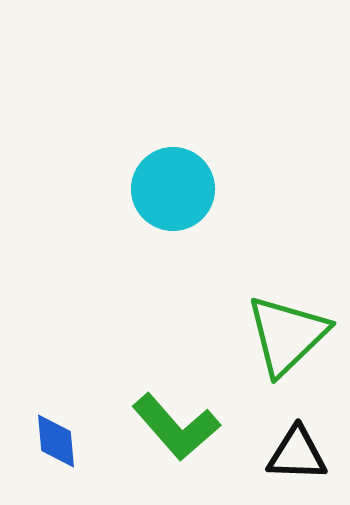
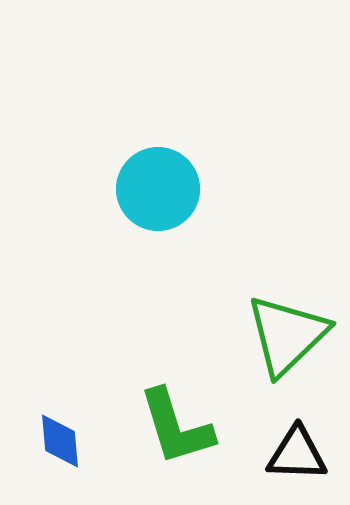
cyan circle: moved 15 px left
green L-shape: rotated 24 degrees clockwise
blue diamond: moved 4 px right
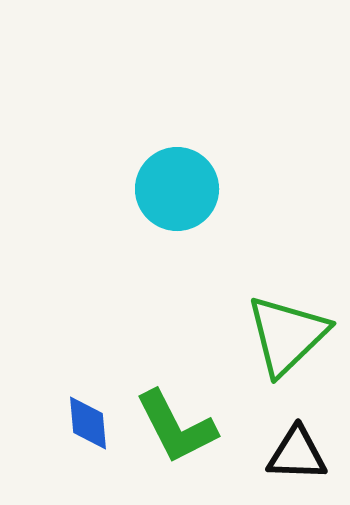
cyan circle: moved 19 px right
green L-shape: rotated 10 degrees counterclockwise
blue diamond: moved 28 px right, 18 px up
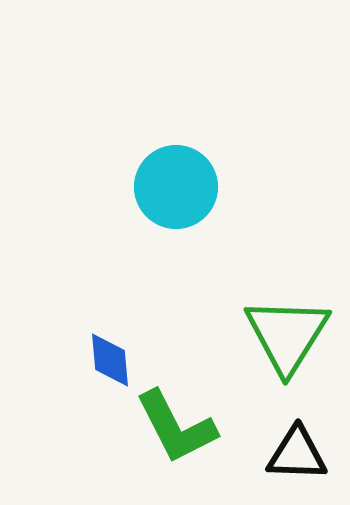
cyan circle: moved 1 px left, 2 px up
green triangle: rotated 14 degrees counterclockwise
blue diamond: moved 22 px right, 63 px up
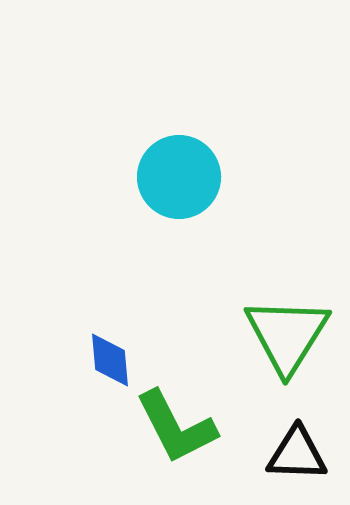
cyan circle: moved 3 px right, 10 px up
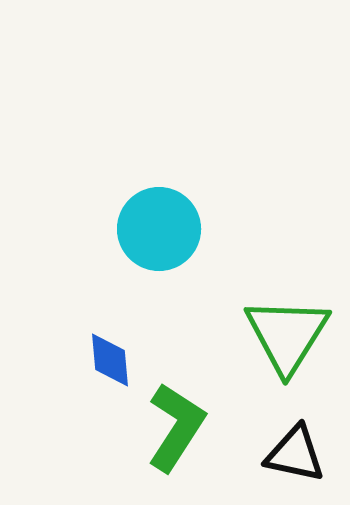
cyan circle: moved 20 px left, 52 px down
green L-shape: rotated 120 degrees counterclockwise
black triangle: moved 2 px left; rotated 10 degrees clockwise
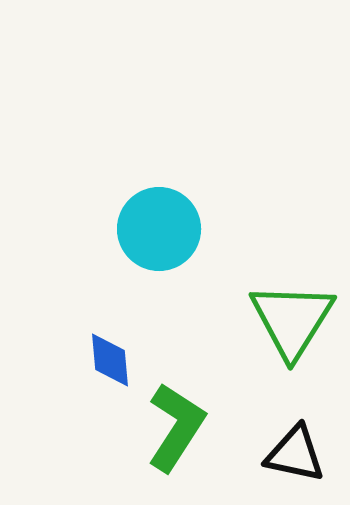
green triangle: moved 5 px right, 15 px up
